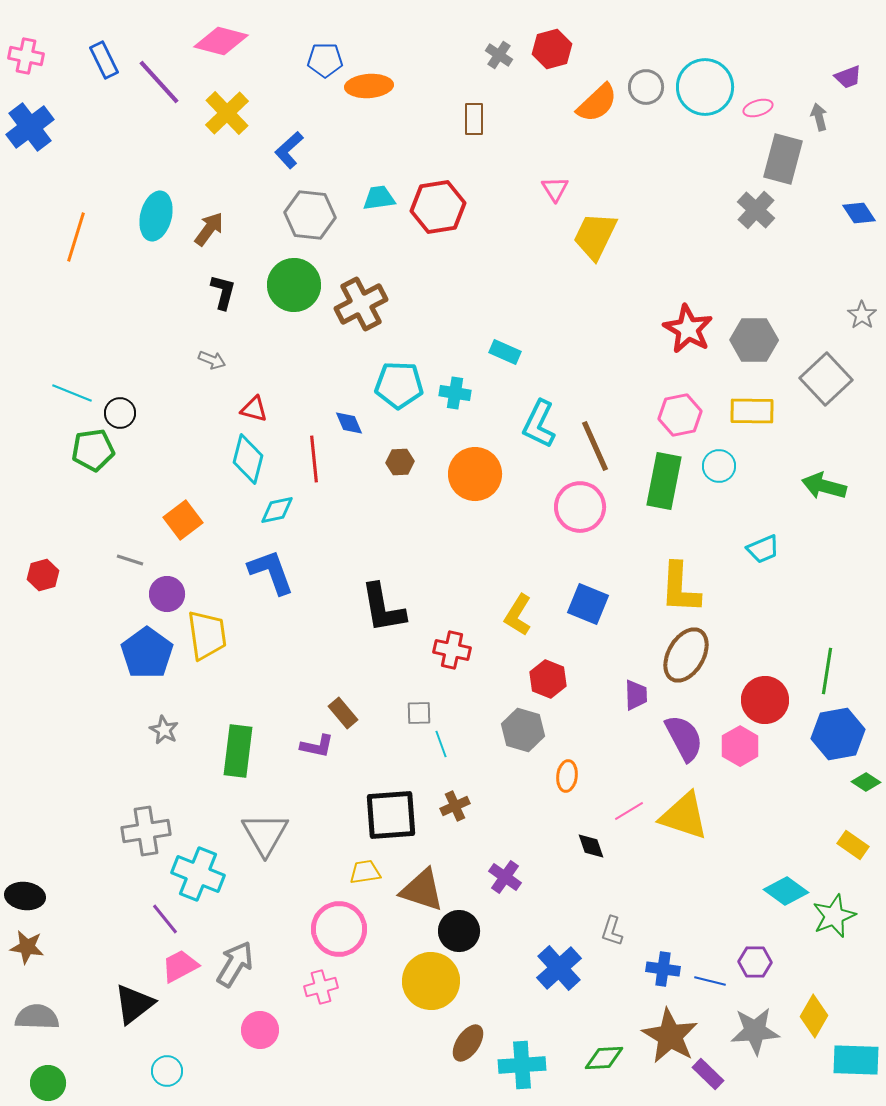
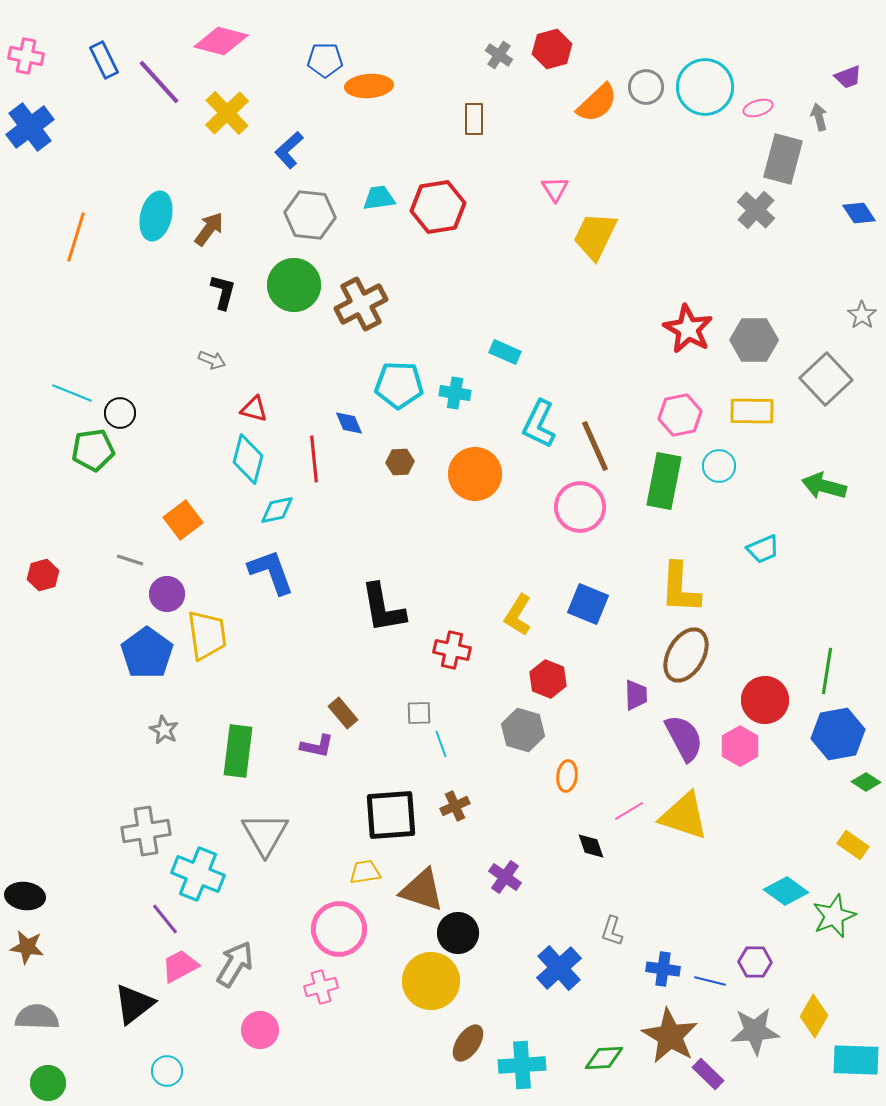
black circle at (459, 931): moved 1 px left, 2 px down
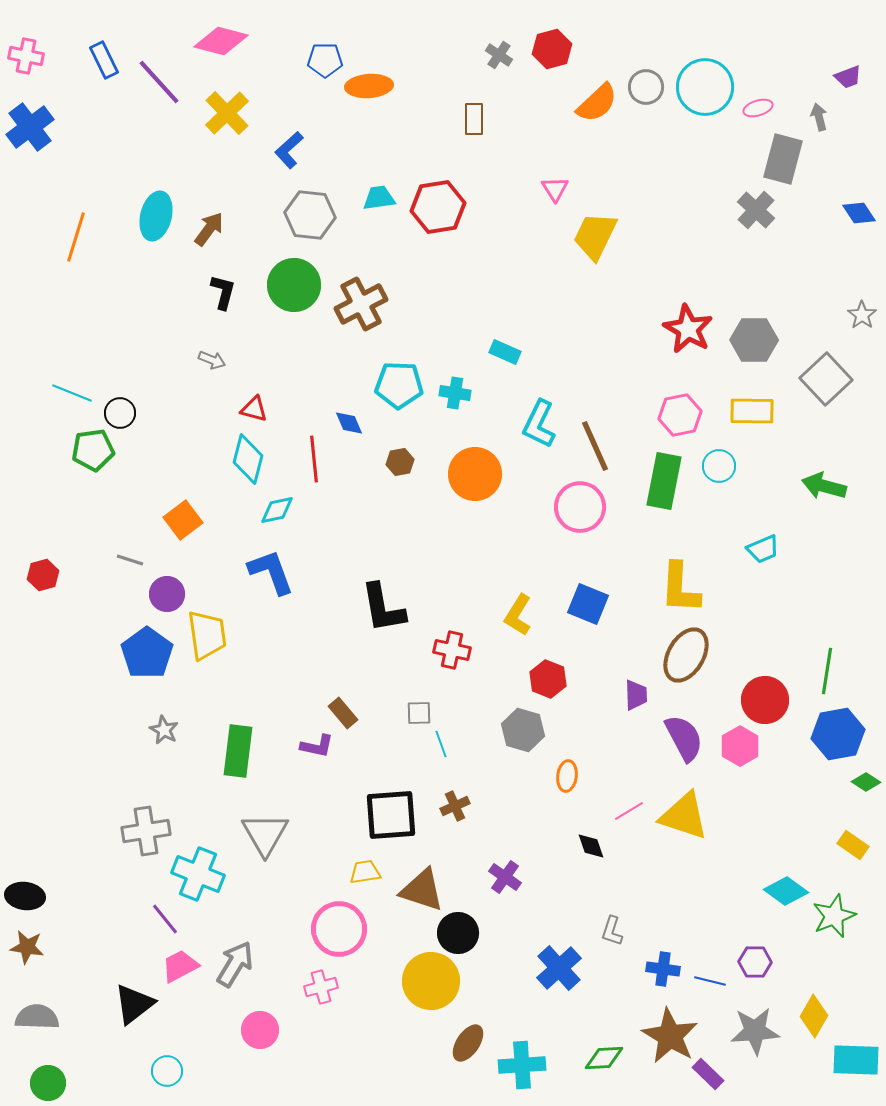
brown hexagon at (400, 462): rotated 8 degrees counterclockwise
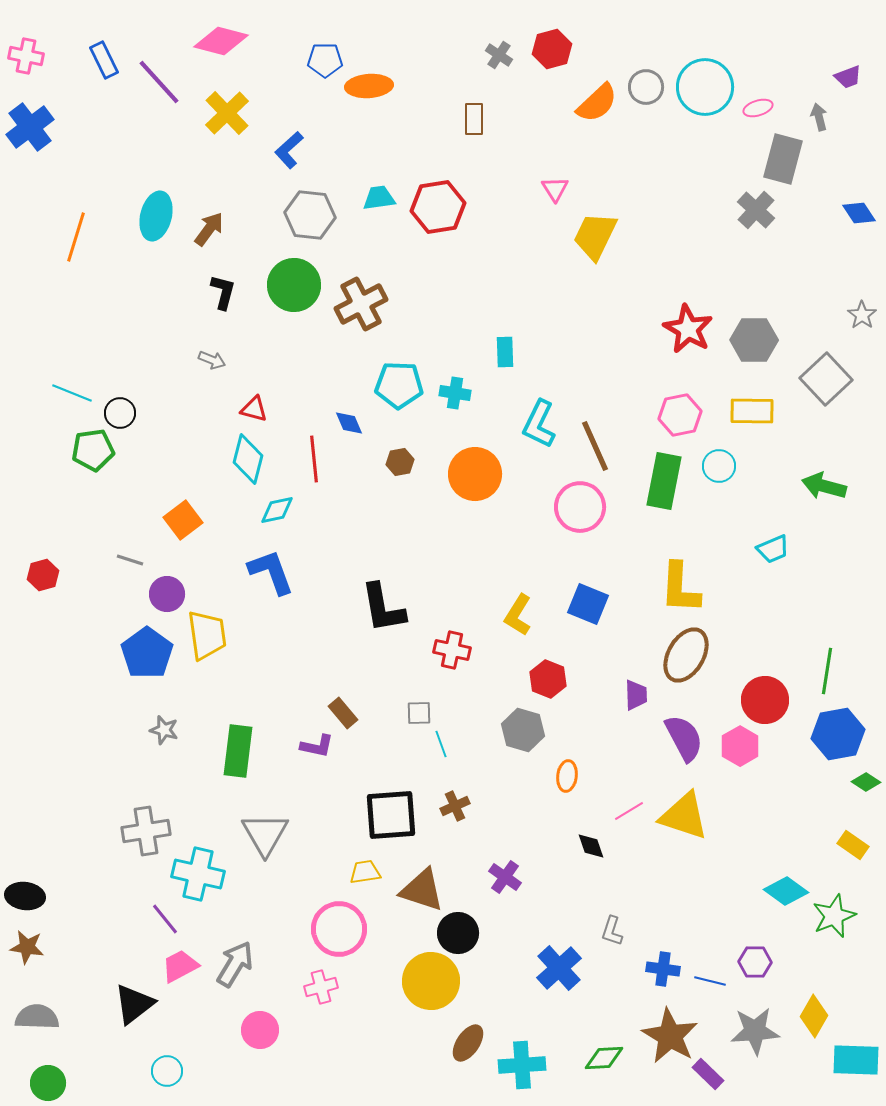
cyan rectangle at (505, 352): rotated 64 degrees clockwise
cyan trapezoid at (763, 549): moved 10 px right
gray star at (164, 730): rotated 12 degrees counterclockwise
cyan cross at (198, 874): rotated 9 degrees counterclockwise
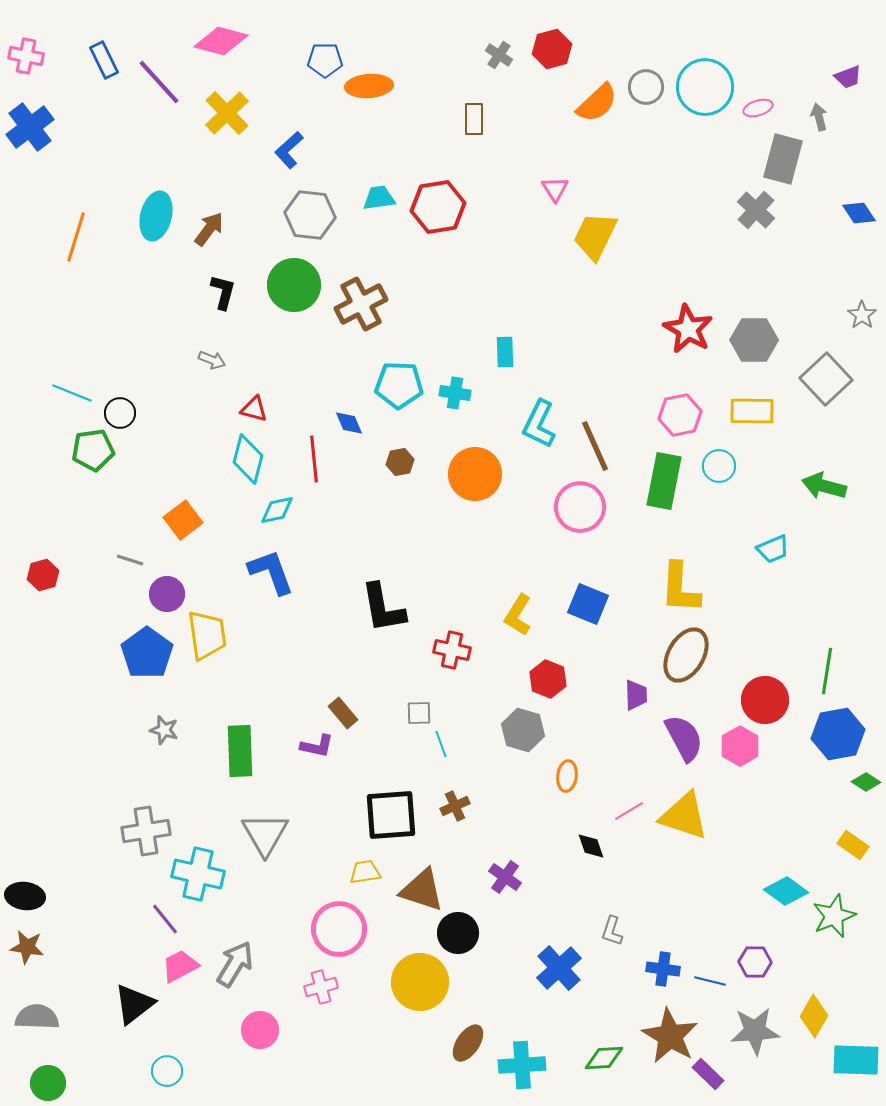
green rectangle at (238, 751): moved 2 px right; rotated 9 degrees counterclockwise
yellow circle at (431, 981): moved 11 px left, 1 px down
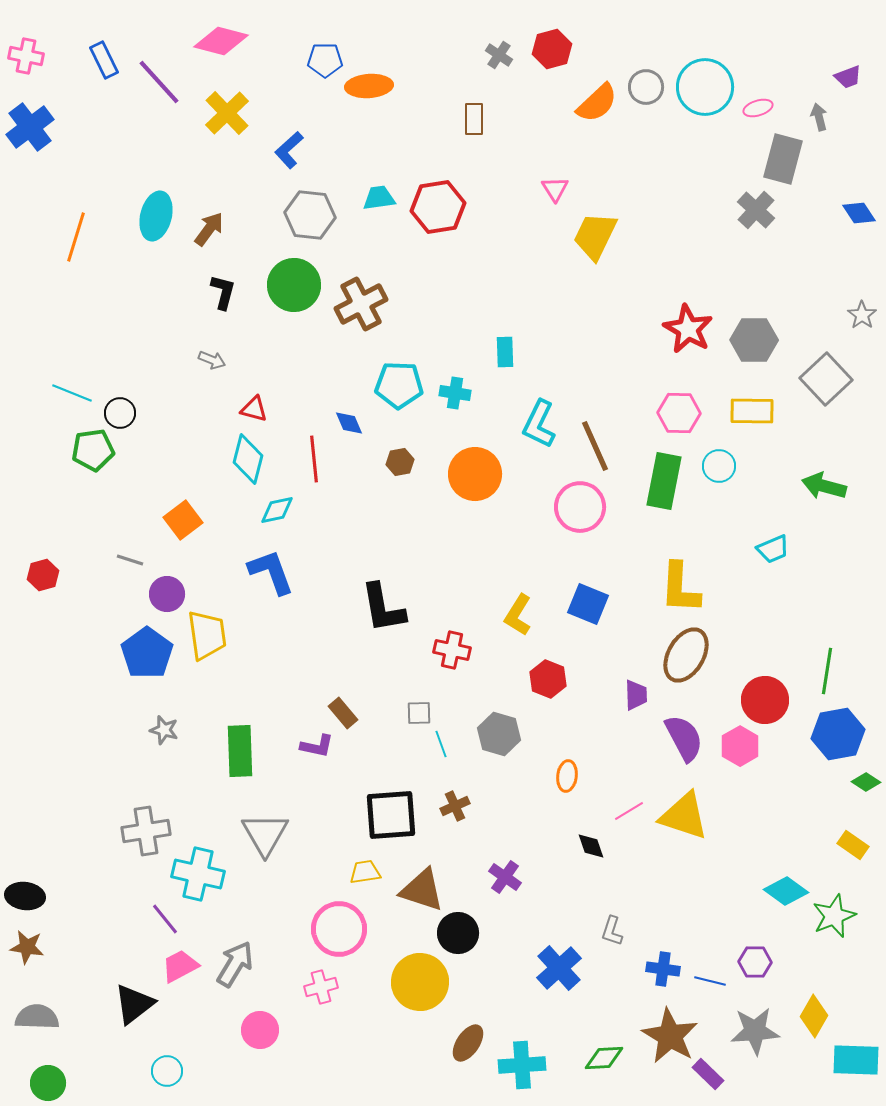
pink hexagon at (680, 415): moved 1 px left, 2 px up; rotated 12 degrees clockwise
gray hexagon at (523, 730): moved 24 px left, 4 px down
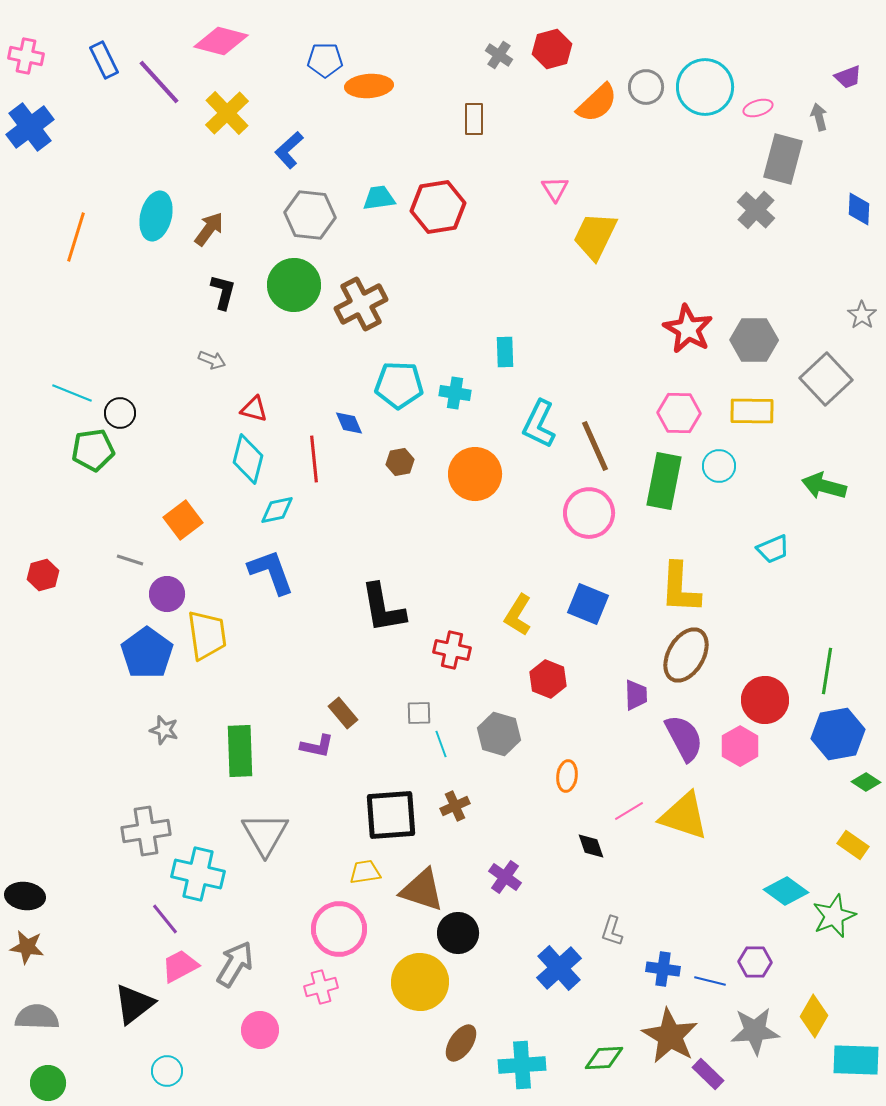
blue diamond at (859, 213): moved 4 px up; rotated 36 degrees clockwise
pink circle at (580, 507): moved 9 px right, 6 px down
brown ellipse at (468, 1043): moved 7 px left
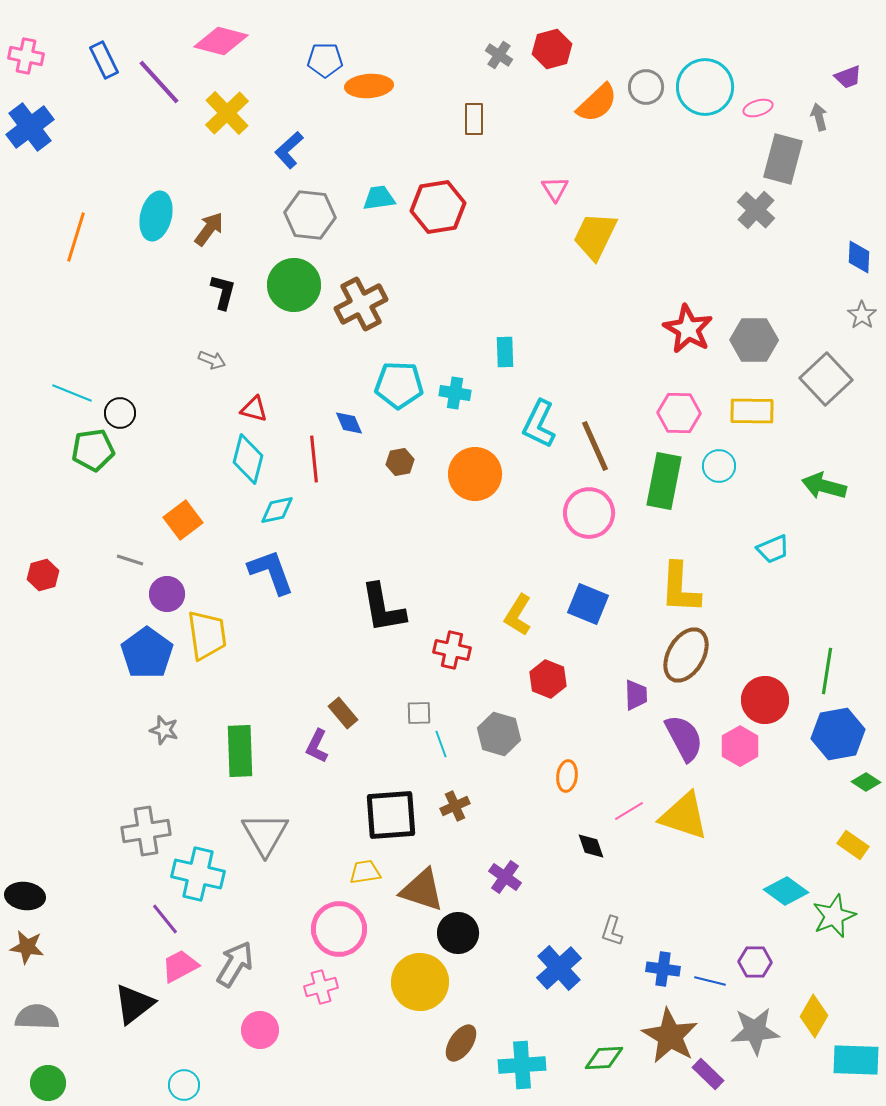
blue diamond at (859, 209): moved 48 px down
purple L-shape at (317, 746): rotated 104 degrees clockwise
cyan circle at (167, 1071): moved 17 px right, 14 px down
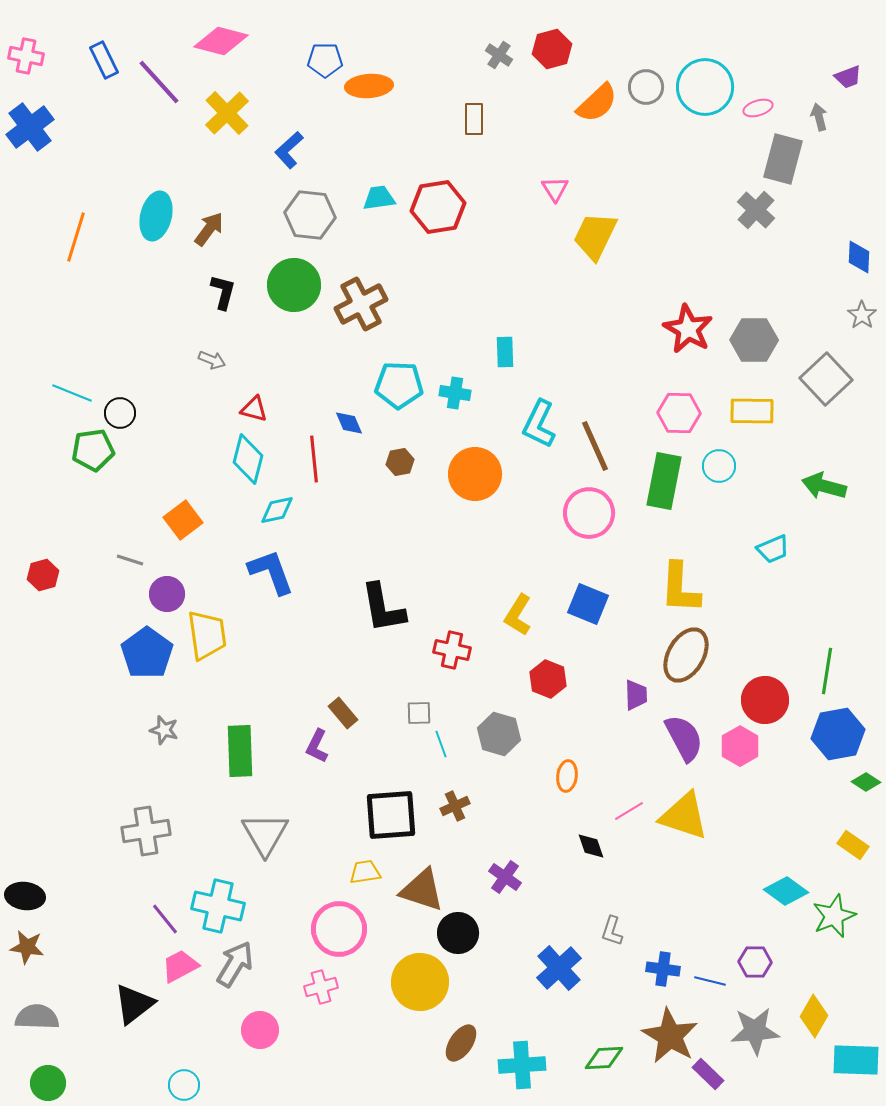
cyan cross at (198, 874): moved 20 px right, 32 px down
